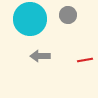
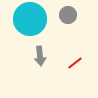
gray arrow: rotated 96 degrees counterclockwise
red line: moved 10 px left, 3 px down; rotated 28 degrees counterclockwise
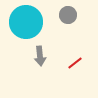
cyan circle: moved 4 px left, 3 px down
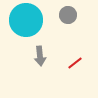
cyan circle: moved 2 px up
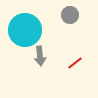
gray circle: moved 2 px right
cyan circle: moved 1 px left, 10 px down
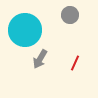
gray arrow: moved 3 px down; rotated 36 degrees clockwise
red line: rotated 28 degrees counterclockwise
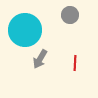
red line: rotated 21 degrees counterclockwise
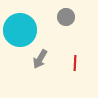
gray circle: moved 4 px left, 2 px down
cyan circle: moved 5 px left
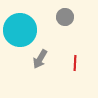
gray circle: moved 1 px left
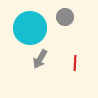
cyan circle: moved 10 px right, 2 px up
